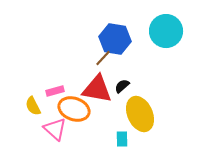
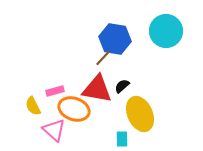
pink triangle: moved 1 px left, 1 px down
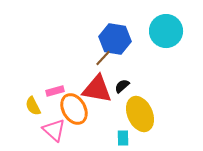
orange ellipse: rotated 40 degrees clockwise
cyan rectangle: moved 1 px right, 1 px up
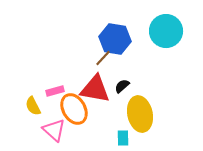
red triangle: moved 2 px left
yellow ellipse: rotated 12 degrees clockwise
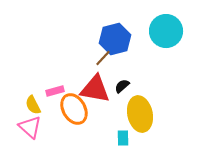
blue hexagon: rotated 24 degrees counterclockwise
yellow semicircle: moved 1 px up
pink triangle: moved 24 px left, 3 px up
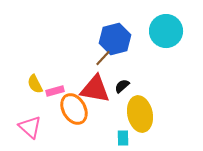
yellow semicircle: moved 2 px right, 21 px up
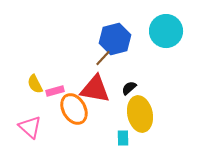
black semicircle: moved 7 px right, 2 px down
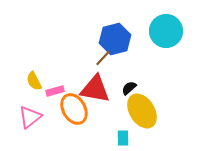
yellow semicircle: moved 1 px left, 3 px up
yellow ellipse: moved 2 px right, 3 px up; rotated 20 degrees counterclockwise
pink triangle: moved 10 px up; rotated 40 degrees clockwise
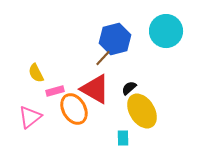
yellow semicircle: moved 2 px right, 8 px up
red triangle: rotated 20 degrees clockwise
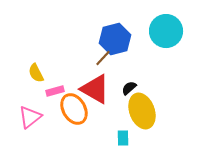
yellow ellipse: rotated 12 degrees clockwise
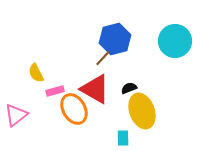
cyan circle: moved 9 px right, 10 px down
black semicircle: rotated 21 degrees clockwise
pink triangle: moved 14 px left, 2 px up
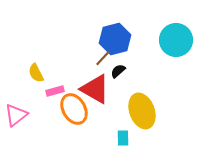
cyan circle: moved 1 px right, 1 px up
black semicircle: moved 11 px left, 17 px up; rotated 21 degrees counterclockwise
